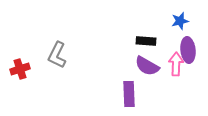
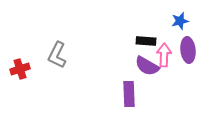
pink arrow: moved 12 px left, 9 px up
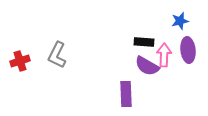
black rectangle: moved 2 px left, 1 px down
red cross: moved 8 px up
purple rectangle: moved 3 px left
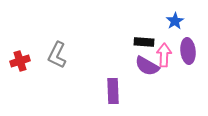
blue star: moved 5 px left; rotated 18 degrees counterclockwise
purple ellipse: moved 1 px down
purple rectangle: moved 13 px left, 3 px up
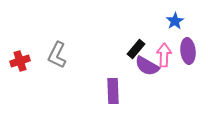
black rectangle: moved 8 px left, 7 px down; rotated 54 degrees counterclockwise
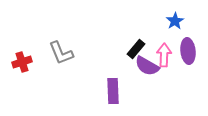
gray L-shape: moved 4 px right, 2 px up; rotated 48 degrees counterclockwise
red cross: moved 2 px right, 1 px down
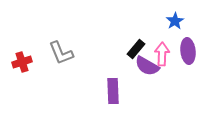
pink arrow: moved 2 px left, 1 px up
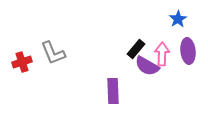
blue star: moved 3 px right, 2 px up
gray L-shape: moved 8 px left
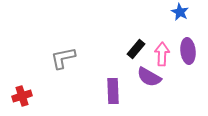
blue star: moved 2 px right, 7 px up; rotated 12 degrees counterclockwise
gray L-shape: moved 10 px right, 5 px down; rotated 100 degrees clockwise
red cross: moved 34 px down
purple semicircle: moved 2 px right, 11 px down
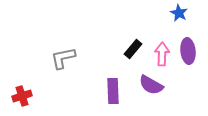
blue star: moved 1 px left, 1 px down
black rectangle: moved 3 px left
purple semicircle: moved 2 px right, 8 px down
